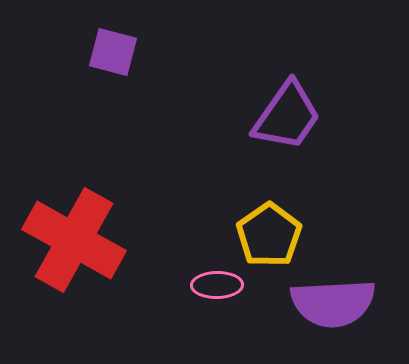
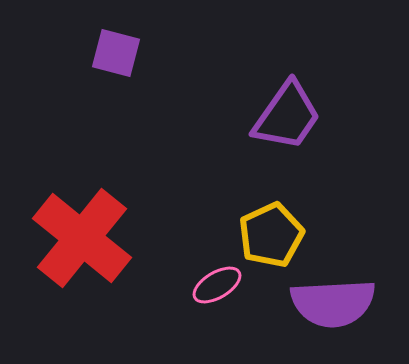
purple square: moved 3 px right, 1 px down
yellow pentagon: moved 2 px right; rotated 10 degrees clockwise
red cross: moved 8 px right, 2 px up; rotated 10 degrees clockwise
pink ellipse: rotated 30 degrees counterclockwise
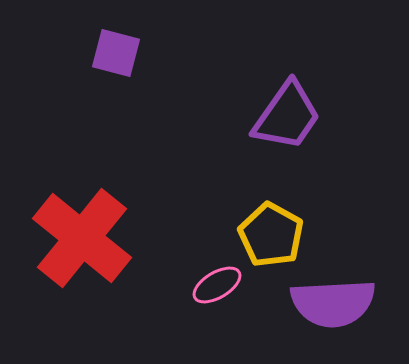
yellow pentagon: rotated 18 degrees counterclockwise
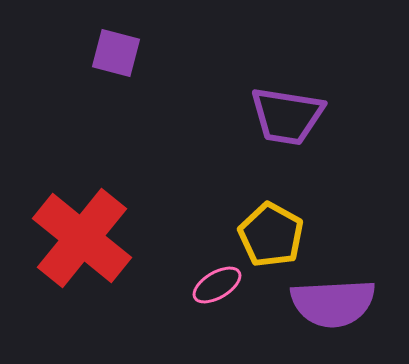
purple trapezoid: rotated 64 degrees clockwise
